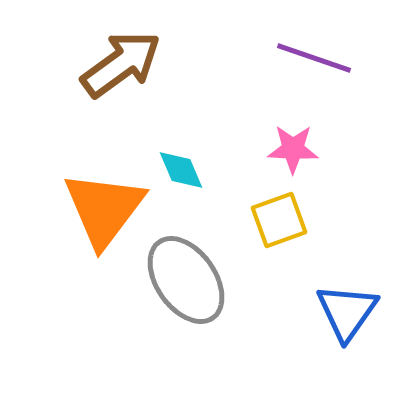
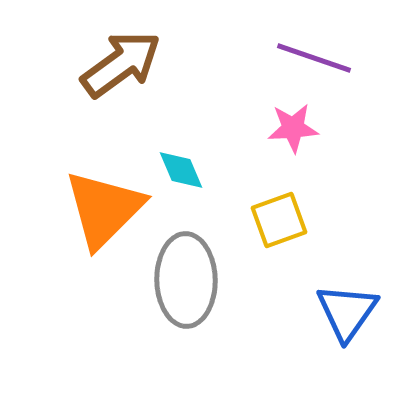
pink star: moved 21 px up; rotated 6 degrees counterclockwise
orange triangle: rotated 8 degrees clockwise
gray ellipse: rotated 34 degrees clockwise
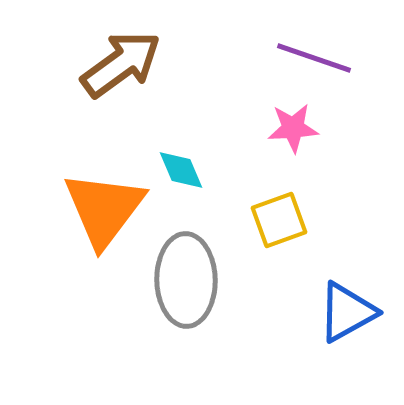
orange triangle: rotated 8 degrees counterclockwise
blue triangle: rotated 26 degrees clockwise
